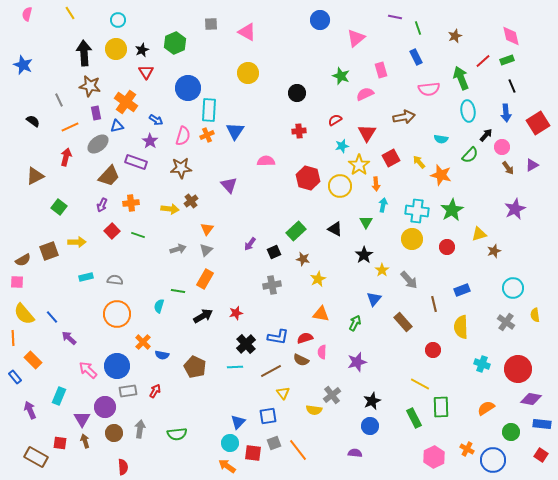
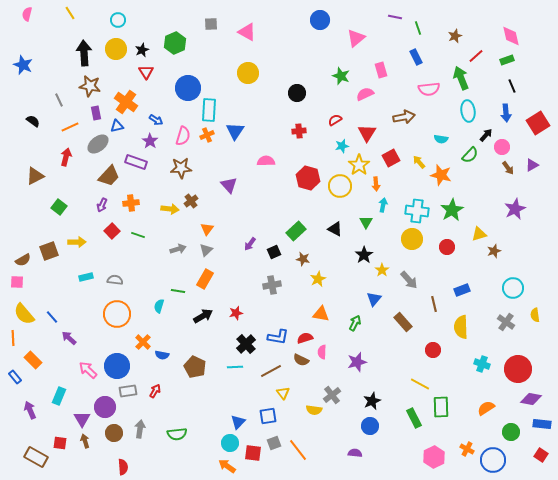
red line at (483, 61): moved 7 px left, 5 px up
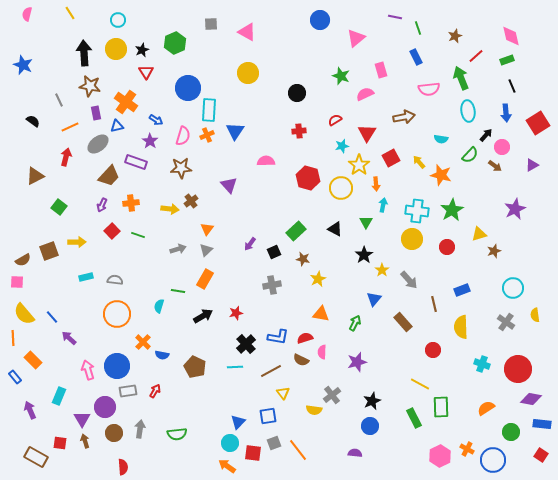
brown arrow at (508, 168): moved 13 px left, 2 px up; rotated 16 degrees counterclockwise
yellow circle at (340, 186): moved 1 px right, 2 px down
pink arrow at (88, 370): rotated 30 degrees clockwise
pink hexagon at (434, 457): moved 6 px right, 1 px up
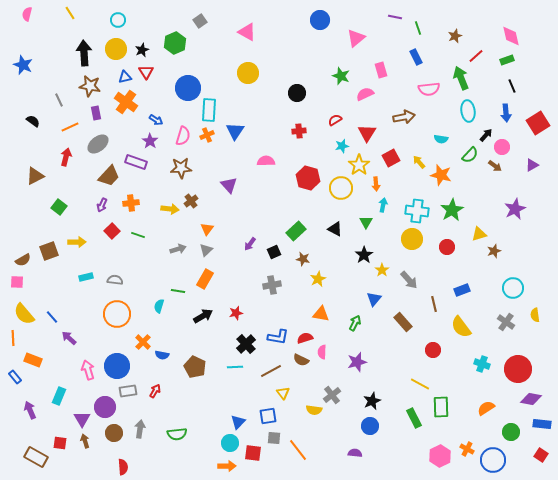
gray square at (211, 24): moved 11 px left, 3 px up; rotated 32 degrees counterclockwise
blue triangle at (117, 126): moved 8 px right, 49 px up
yellow semicircle at (461, 327): rotated 35 degrees counterclockwise
orange rectangle at (33, 360): rotated 24 degrees counterclockwise
gray square at (274, 443): moved 5 px up; rotated 24 degrees clockwise
orange arrow at (227, 466): rotated 144 degrees clockwise
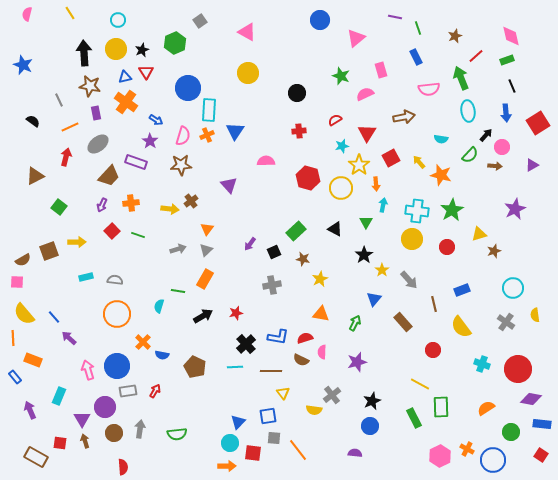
brown arrow at (495, 166): rotated 32 degrees counterclockwise
brown star at (181, 168): moved 3 px up
yellow star at (318, 279): moved 2 px right
blue line at (52, 317): moved 2 px right
brown line at (271, 371): rotated 30 degrees clockwise
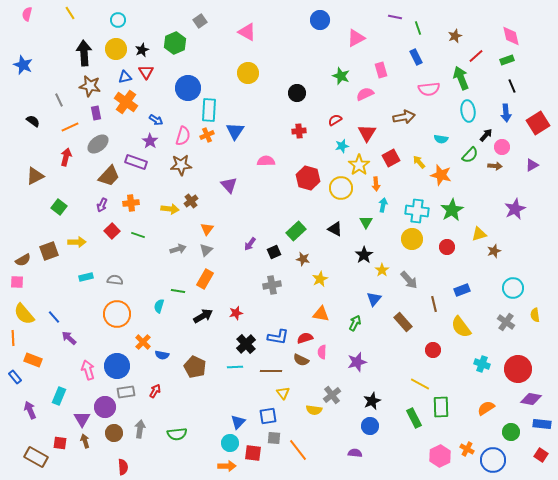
pink triangle at (356, 38): rotated 12 degrees clockwise
gray rectangle at (128, 391): moved 2 px left, 1 px down
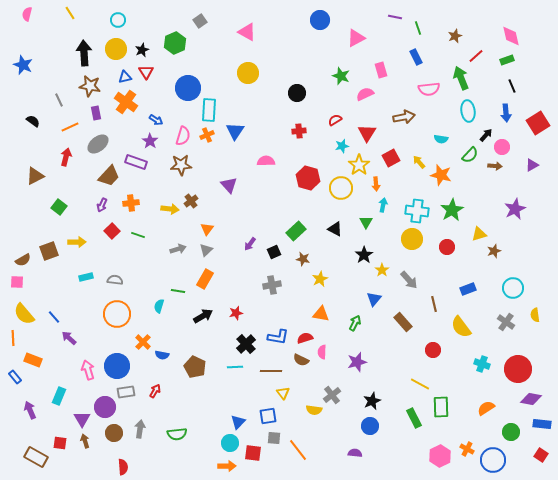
blue rectangle at (462, 290): moved 6 px right, 1 px up
